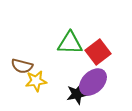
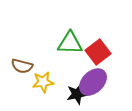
yellow star: moved 7 px right, 1 px down
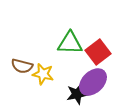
yellow star: moved 8 px up; rotated 20 degrees clockwise
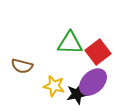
yellow star: moved 11 px right, 12 px down
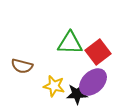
black star: rotated 10 degrees clockwise
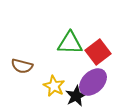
yellow star: rotated 15 degrees clockwise
black star: moved 1 px left, 2 px down; rotated 25 degrees counterclockwise
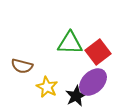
yellow star: moved 7 px left, 1 px down
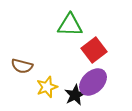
green triangle: moved 18 px up
red square: moved 4 px left, 2 px up
yellow star: rotated 25 degrees clockwise
black star: moved 1 px left, 1 px up
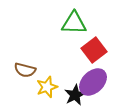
green triangle: moved 4 px right, 2 px up
brown semicircle: moved 3 px right, 4 px down
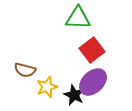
green triangle: moved 4 px right, 5 px up
red square: moved 2 px left
black star: moved 1 px left; rotated 20 degrees counterclockwise
